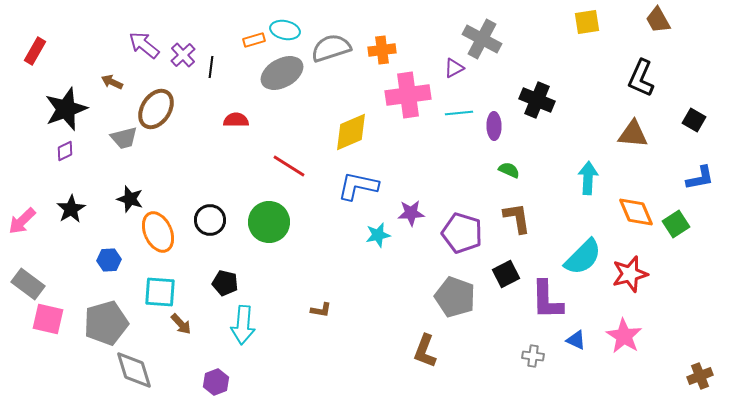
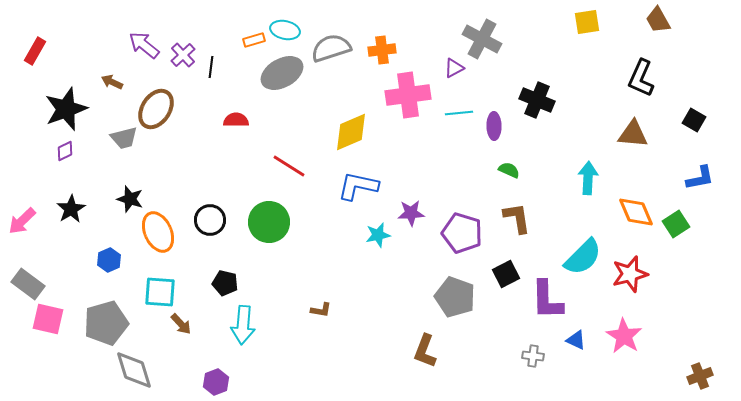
blue hexagon at (109, 260): rotated 20 degrees counterclockwise
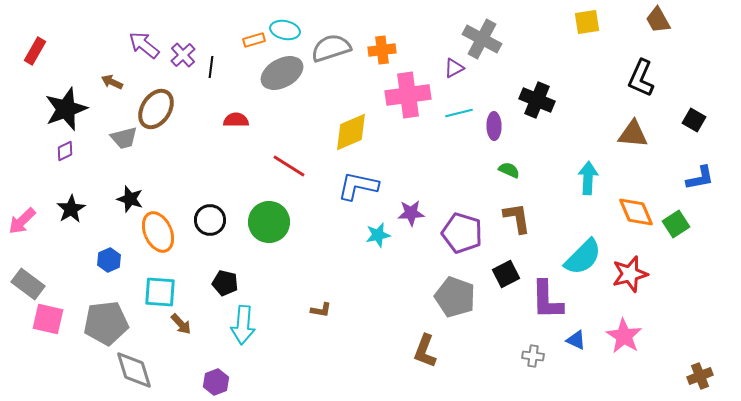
cyan line at (459, 113): rotated 8 degrees counterclockwise
gray pentagon at (106, 323): rotated 9 degrees clockwise
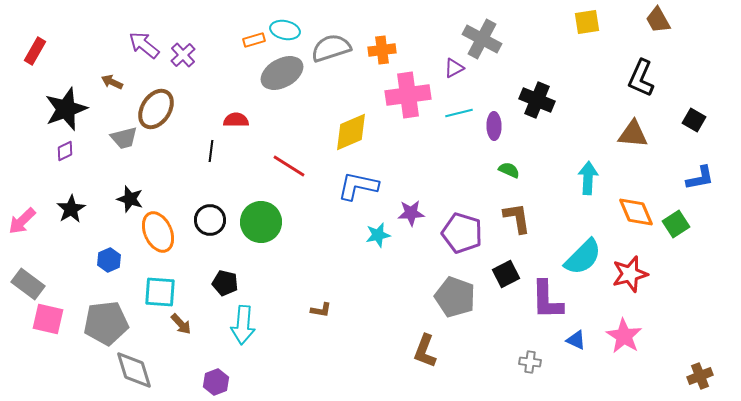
black line at (211, 67): moved 84 px down
green circle at (269, 222): moved 8 px left
gray cross at (533, 356): moved 3 px left, 6 px down
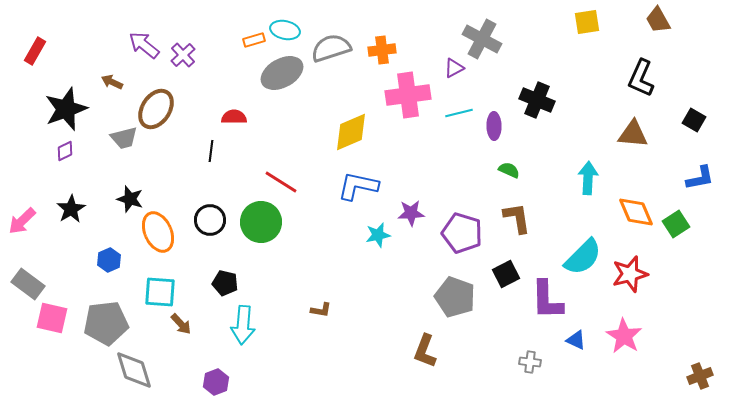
red semicircle at (236, 120): moved 2 px left, 3 px up
red line at (289, 166): moved 8 px left, 16 px down
pink square at (48, 319): moved 4 px right, 1 px up
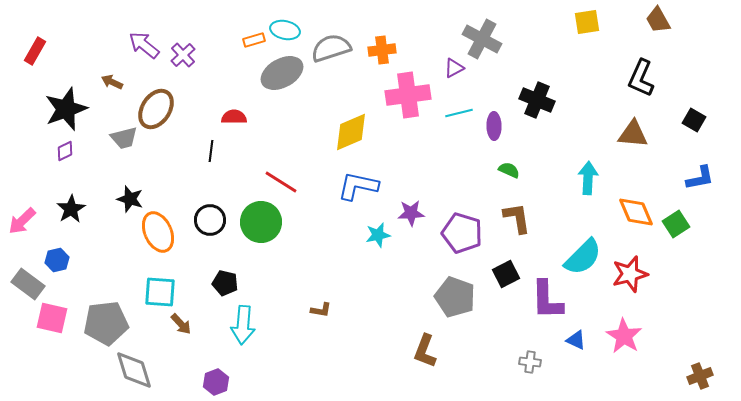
blue hexagon at (109, 260): moved 52 px left; rotated 10 degrees clockwise
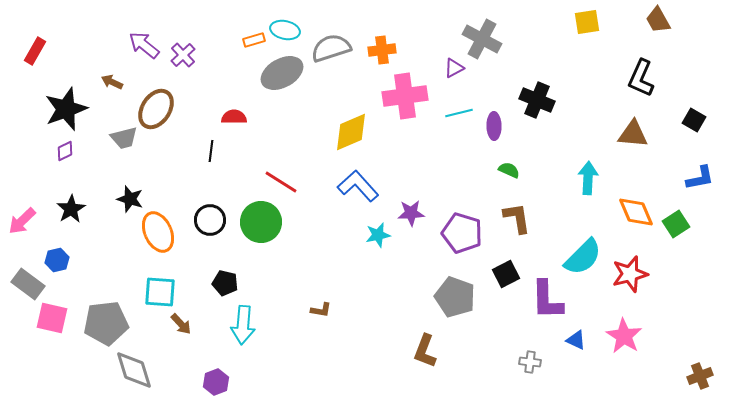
pink cross at (408, 95): moved 3 px left, 1 px down
blue L-shape at (358, 186): rotated 36 degrees clockwise
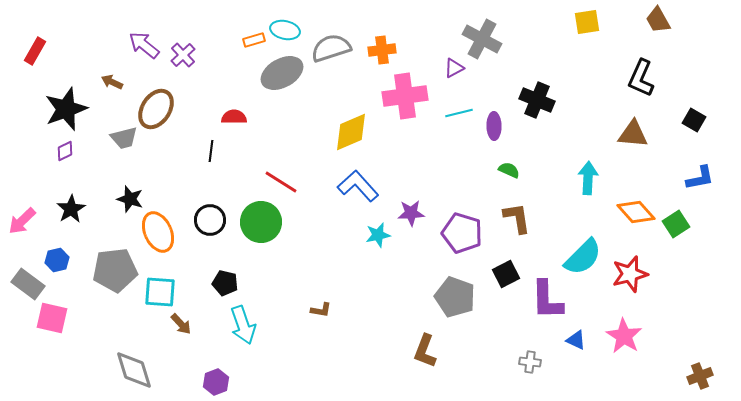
orange diamond at (636, 212): rotated 18 degrees counterclockwise
gray pentagon at (106, 323): moved 9 px right, 53 px up
cyan arrow at (243, 325): rotated 24 degrees counterclockwise
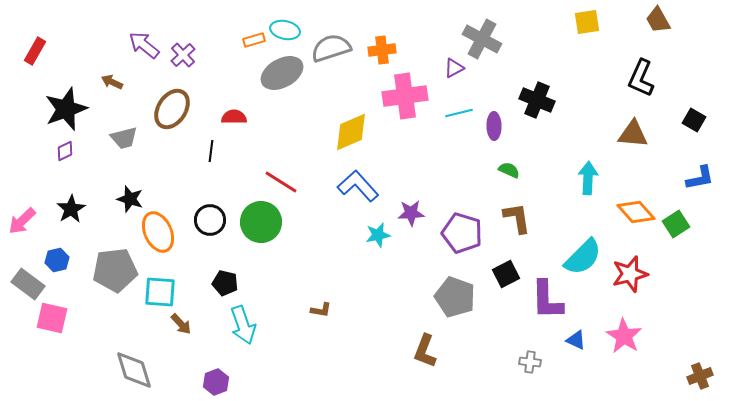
brown ellipse at (156, 109): moved 16 px right
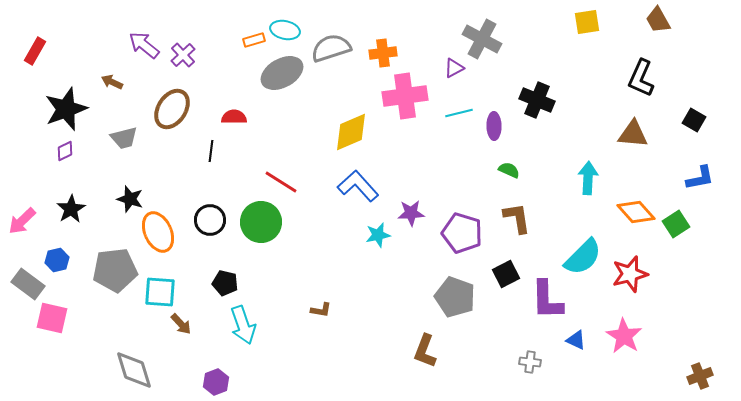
orange cross at (382, 50): moved 1 px right, 3 px down
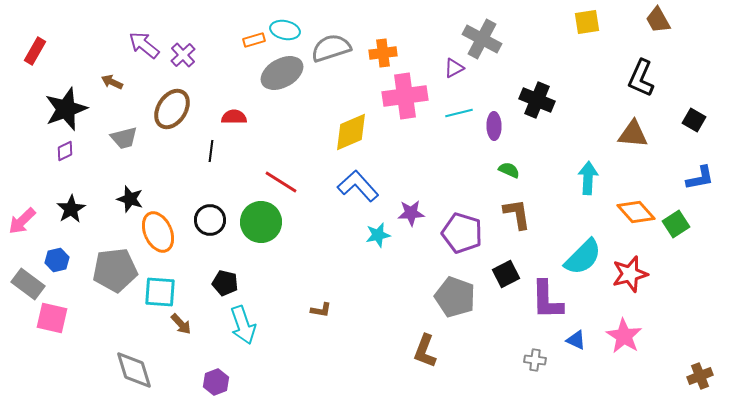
brown L-shape at (517, 218): moved 4 px up
gray cross at (530, 362): moved 5 px right, 2 px up
